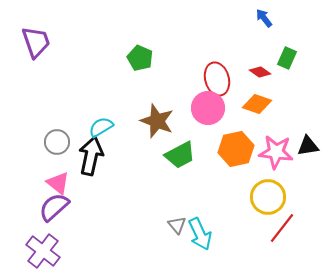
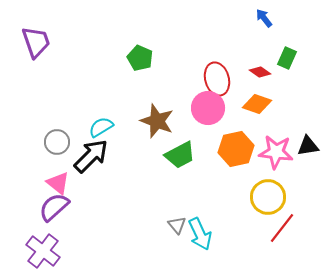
black arrow: rotated 33 degrees clockwise
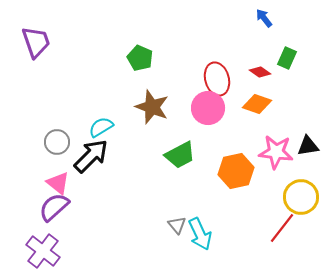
brown star: moved 5 px left, 14 px up
orange hexagon: moved 22 px down
yellow circle: moved 33 px right
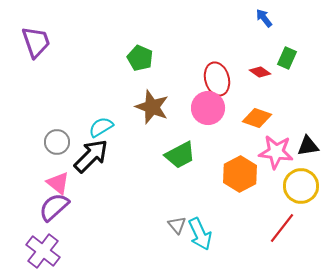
orange diamond: moved 14 px down
orange hexagon: moved 4 px right, 3 px down; rotated 16 degrees counterclockwise
yellow circle: moved 11 px up
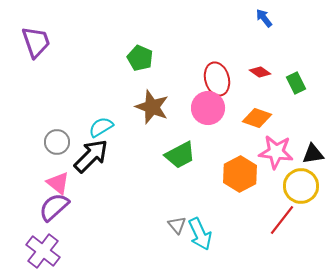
green rectangle: moved 9 px right, 25 px down; rotated 50 degrees counterclockwise
black triangle: moved 5 px right, 8 px down
red line: moved 8 px up
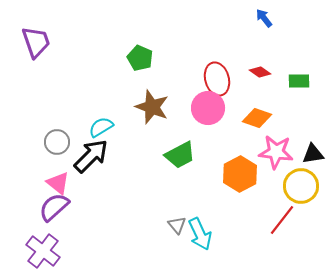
green rectangle: moved 3 px right, 2 px up; rotated 65 degrees counterclockwise
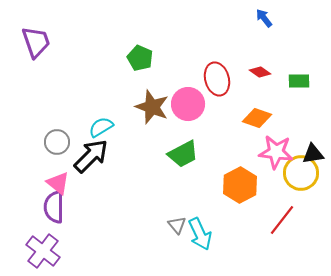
pink circle: moved 20 px left, 4 px up
green trapezoid: moved 3 px right, 1 px up
orange hexagon: moved 11 px down
yellow circle: moved 13 px up
purple semicircle: rotated 48 degrees counterclockwise
